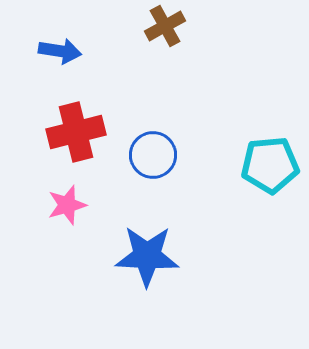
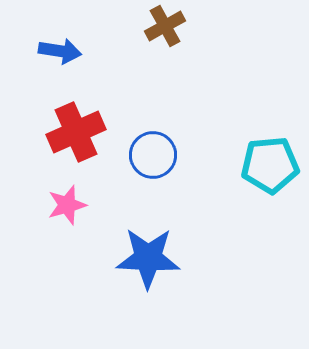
red cross: rotated 10 degrees counterclockwise
blue star: moved 1 px right, 2 px down
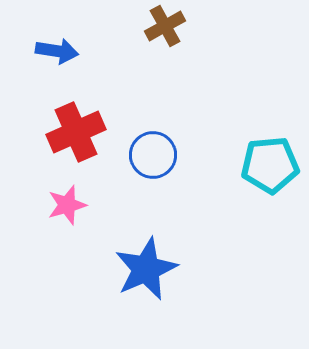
blue arrow: moved 3 px left
blue star: moved 2 px left, 11 px down; rotated 26 degrees counterclockwise
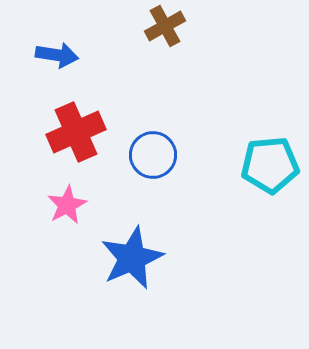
blue arrow: moved 4 px down
pink star: rotated 12 degrees counterclockwise
blue star: moved 14 px left, 11 px up
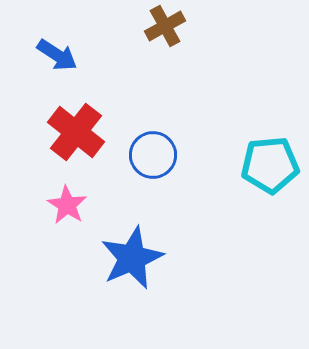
blue arrow: rotated 24 degrees clockwise
red cross: rotated 28 degrees counterclockwise
pink star: rotated 12 degrees counterclockwise
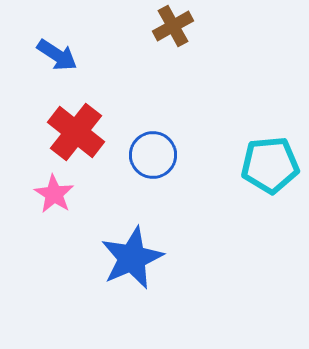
brown cross: moved 8 px right
pink star: moved 13 px left, 11 px up
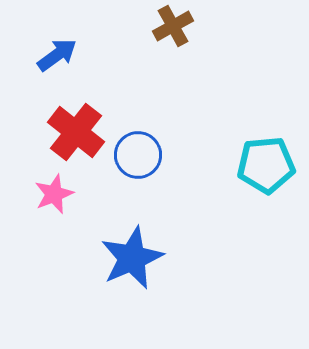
blue arrow: rotated 69 degrees counterclockwise
blue circle: moved 15 px left
cyan pentagon: moved 4 px left
pink star: rotated 18 degrees clockwise
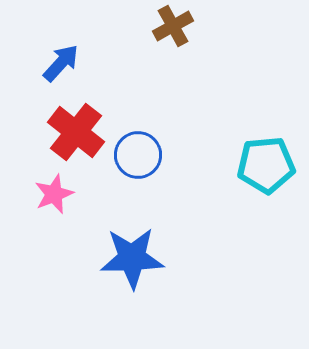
blue arrow: moved 4 px right, 8 px down; rotated 12 degrees counterclockwise
blue star: rotated 22 degrees clockwise
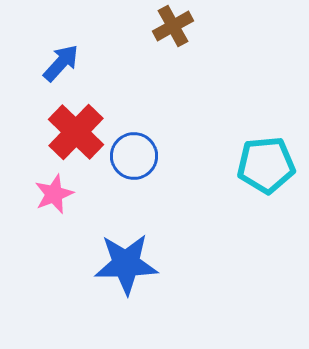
red cross: rotated 6 degrees clockwise
blue circle: moved 4 px left, 1 px down
blue star: moved 6 px left, 6 px down
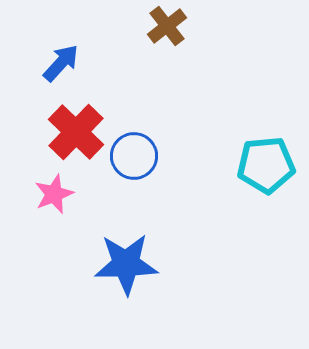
brown cross: moved 6 px left; rotated 9 degrees counterclockwise
